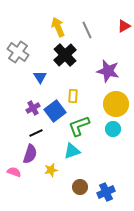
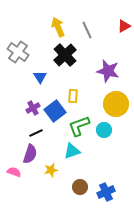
cyan circle: moved 9 px left, 1 px down
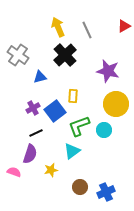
gray cross: moved 3 px down
blue triangle: rotated 48 degrees clockwise
cyan triangle: rotated 18 degrees counterclockwise
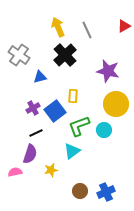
gray cross: moved 1 px right
pink semicircle: moved 1 px right; rotated 32 degrees counterclockwise
brown circle: moved 4 px down
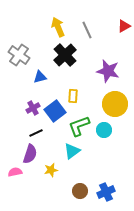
yellow circle: moved 1 px left
